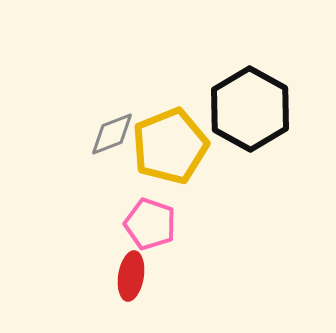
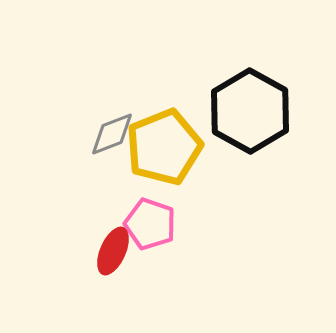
black hexagon: moved 2 px down
yellow pentagon: moved 6 px left, 1 px down
red ellipse: moved 18 px left, 25 px up; rotated 15 degrees clockwise
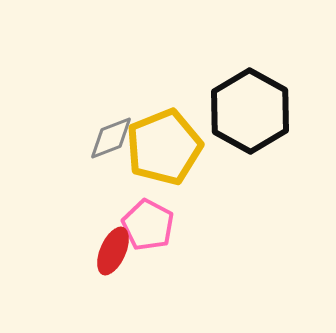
gray diamond: moved 1 px left, 4 px down
pink pentagon: moved 2 px left, 1 px down; rotated 9 degrees clockwise
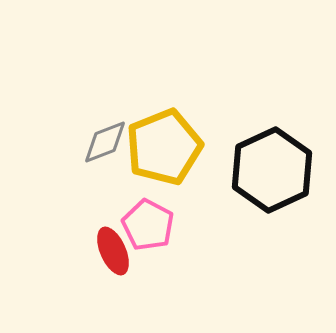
black hexagon: moved 22 px right, 59 px down; rotated 6 degrees clockwise
gray diamond: moved 6 px left, 4 px down
red ellipse: rotated 48 degrees counterclockwise
